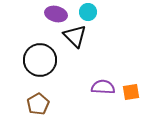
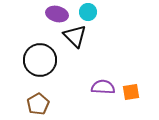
purple ellipse: moved 1 px right
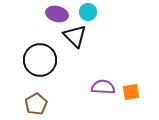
brown pentagon: moved 2 px left
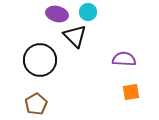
purple semicircle: moved 21 px right, 28 px up
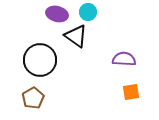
black triangle: moved 1 px right; rotated 10 degrees counterclockwise
brown pentagon: moved 3 px left, 6 px up
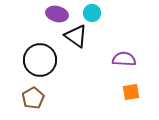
cyan circle: moved 4 px right, 1 px down
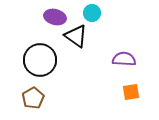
purple ellipse: moved 2 px left, 3 px down
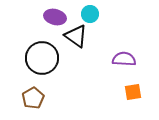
cyan circle: moved 2 px left, 1 px down
black circle: moved 2 px right, 2 px up
orange square: moved 2 px right
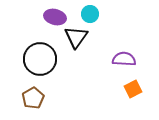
black triangle: moved 1 px down; rotated 30 degrees clockwise
black circle: moved 2 px left, 1 px down
orange square: moved 3 px up; rotated 18 degrees counterclockwise
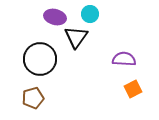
brown pentagon: rotated 15 degrees clockwise
